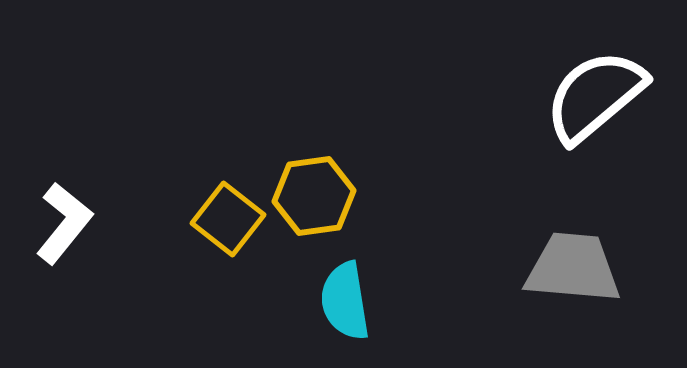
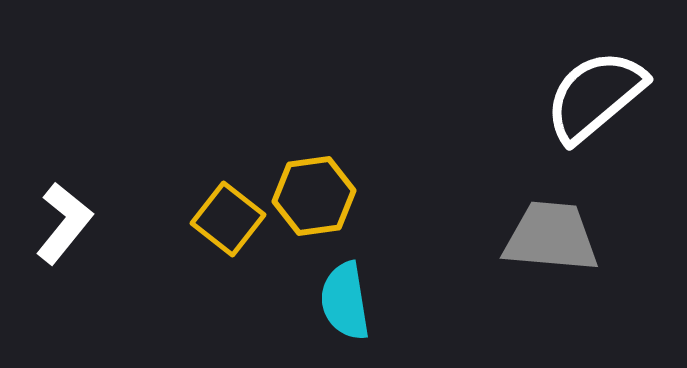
gray trapezoid: moved 22 px left, 31 px up
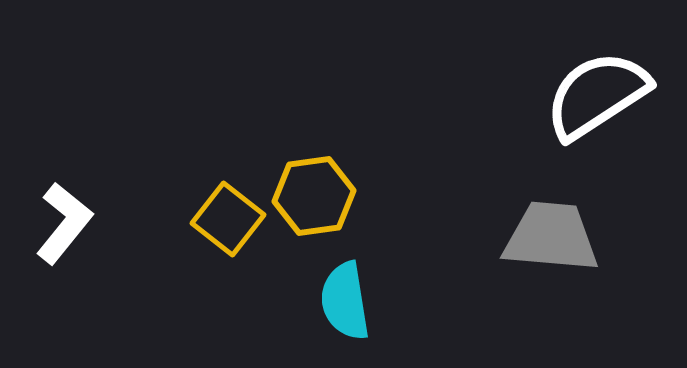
white semicircle: moved 2 px right, 1 px up; rotated 7 degrees clockwise
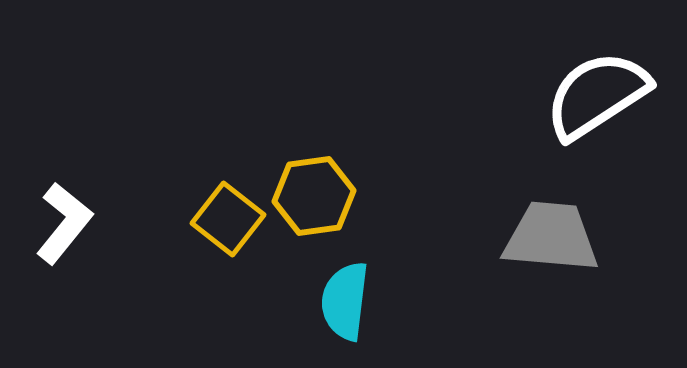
cyan semicircle: rotated 16 degrees clockwise
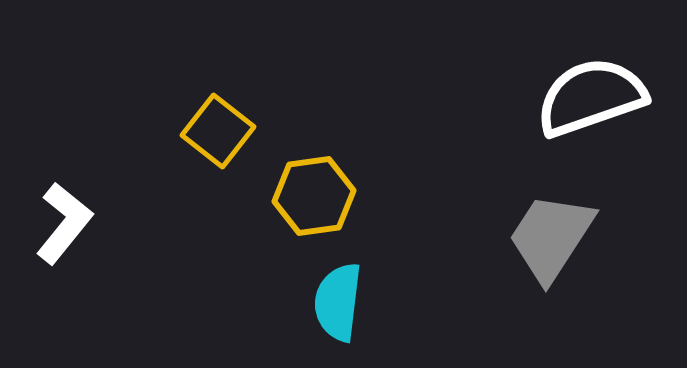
white semicircle: moved 6 px left, 2 px down; rotated 14 degrees clockwise
yellow square: moved 10 px left, 88 px up
gray trapezoid: rotated 62 degrees counterclockwise
cyan semicircle: moved 7 px left, 1 px down
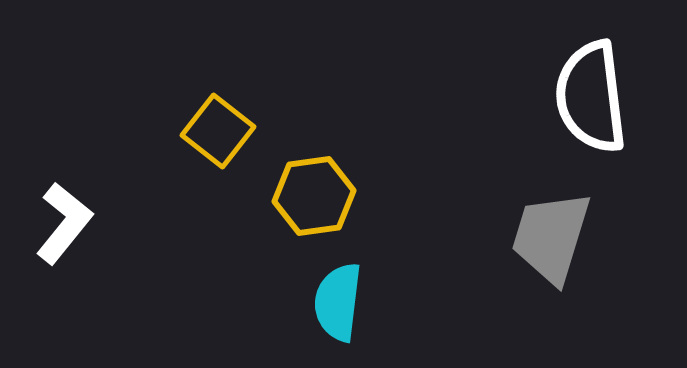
white semicircle: rotated 78 degrees counterclockwise
gray trapezoid: rotated 16 degrees counterclockwise
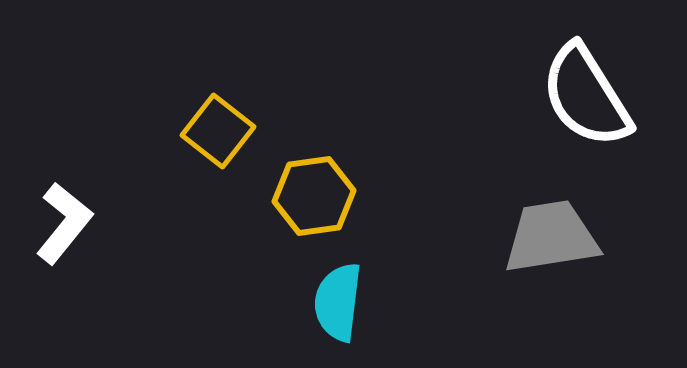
white semicircle: moved 5 px left, 1 px up; rotated 25 degrees counterclockwise
gray trapezoid: rotated 64 degrees clockwise
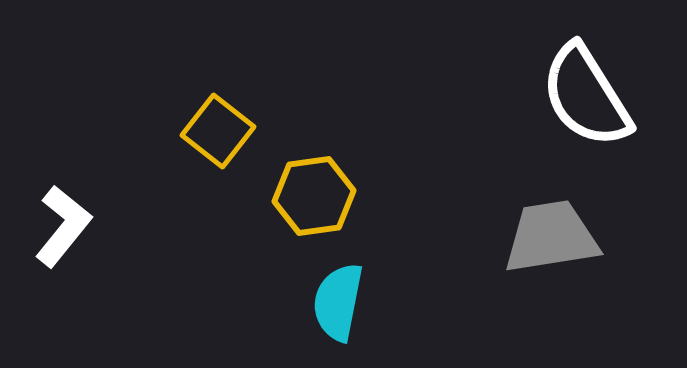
white L-shape: moved 1 px left, 3 px down
cyan semicircle: rotated 4 degrees clockwise
